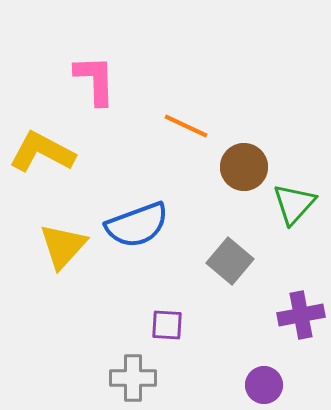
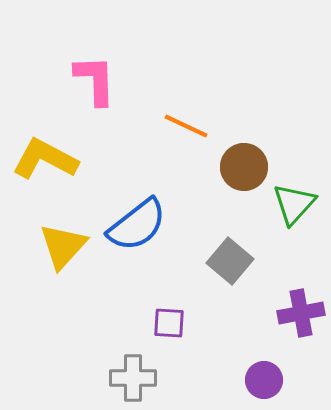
yellow L-shape: moved 3 px right, 7 px down
blue semicircle: rotated 18 degrees counterclockwise
purple cross: moved 2 px up
purple square: moved 2 px right, 2 px up
purple circle: moved 5 px up
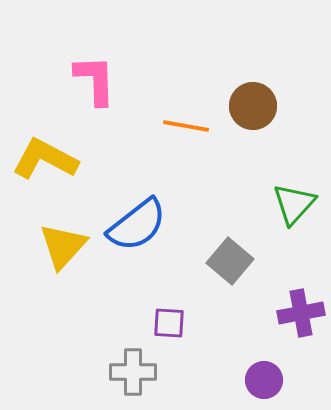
orange line: rotated 15 degrees counterclockwise
brown circle: moved 9 px right, 61 px up
gray cross: moved 6 px up
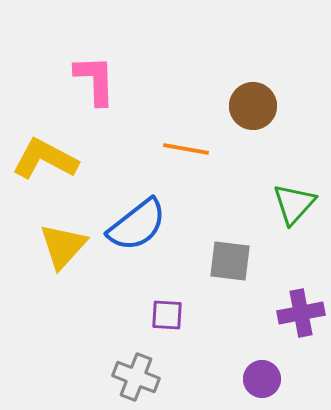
orange line: moved 23 px down
gray square: rotated 33 degrees counterclockwise
purple square: moved 2 px left, 8 px up
gray cross: moved 3 px right, 5 px down; rotated 21 degrees clockwise
purple circle: moved 2 px left, 1 px up
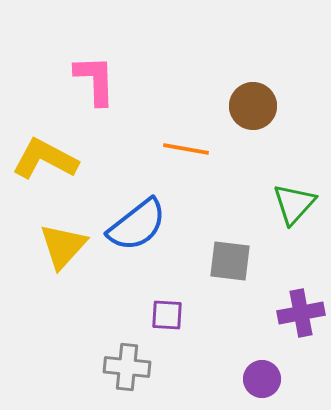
gray cross: moved 9 px left, 10 px up; rotated 15 degrees counterclockwise
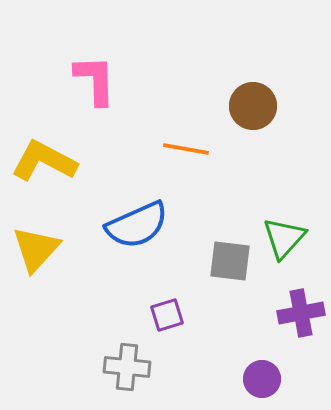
yellow L-shape: moved 1 px left, 2 px down
green triangle: moved 10 px left, 34 px down
blue semicircle: rotated 14 degrees clockwise
yellow triangle: moved 27 px left, 3 px down
purple square: rotated 20 degrees counterclockwise
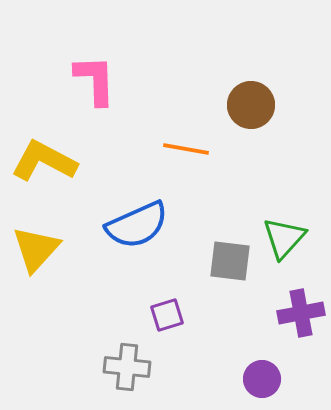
brown circle: moved 2 px left, 1 px up
